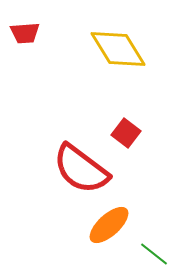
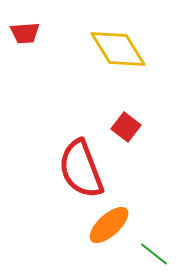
red square: moved 6 px up
red semicircle: rotated 32 degrees clockwise
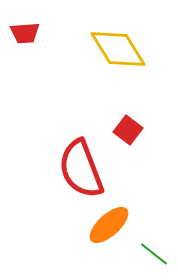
red square: moved 2 px right, 3 px down
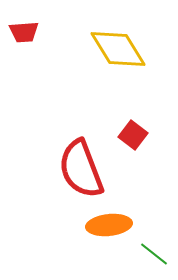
red trapezoid: moved 1 px left, 1 px up
red square: moved 5 px right, 5 px down
orange ellipse: rotated 36 degrees clockwise
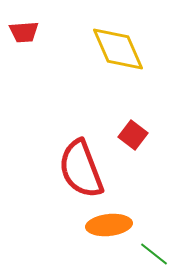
yellow diamond: rotated 8 degrees clockwise
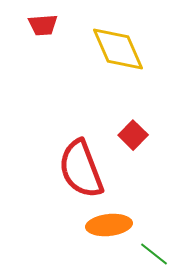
red trapezoid: moved 19 px right, 7 px up
red square: rotated 8 degrees clockwise
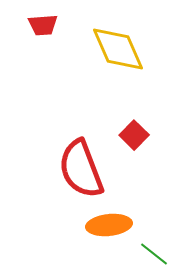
red square: moved 1 px right
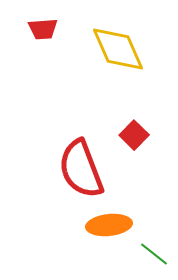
red trapezoid: moved 4 px down
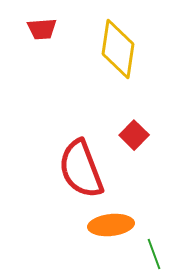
red trapezoid: moved 1 px left
yellow diamond: rotated 32 degrees clockwise
orange ellipse: moved 2 px right
green line: rotated 32 degrees clockwise
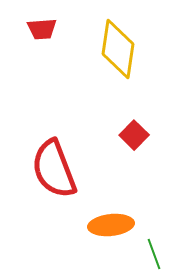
red semicircle: moved 27 px left
